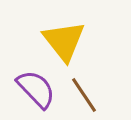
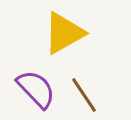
yellow triangle: moved 8 px up; rotated 39 degrees clockwise
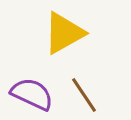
purple semicircle: moved 4 px left, 5 px down; rotated 21 degrees counterclockwise
